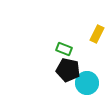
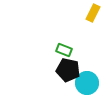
yellow rectangle: moved 4 px left, 21 px up
green rectangle: moved 1 px down
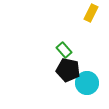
yellow rectangle: moved 2 px left
green rectangle: rotated 28 degrees clockwise
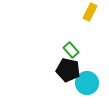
yellow rectangle: moved 1 px left, 1 px up
green rectangle: moved 7 px right
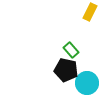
black pentagon: moved 2 px left
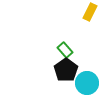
green rectangle: moved 6 px left
black pentagon: rotated 25 degrees clockwise
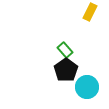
cyan circle: moved 4 px down
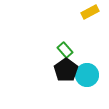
yellow rectangle: rotated 36 degrees clockwise
cyan circle: moved 12 px up
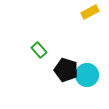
green rectangle: moved 26 px left
black pentagon: rotated 20 degrees counterclockwise
